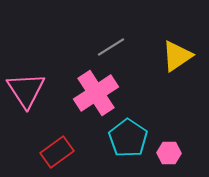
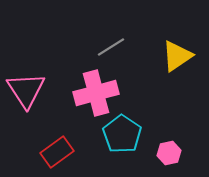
pink cross: rotated 18 degrees clockwise
cyan pentagon: moved 6 px left, 4 px up
pink hexagon: rotated 15 degrees counterclockwise
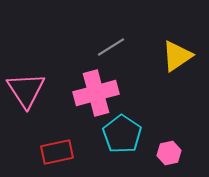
red rectangle: rotated 24 degrees clockwise
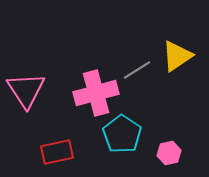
gray line: moved 26 px right, 23 px down
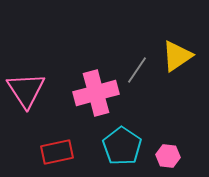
gray line: rotated 24 degrees counterclockwise
cyan pentagon: moved 12 px down
pink hexagon: moved 1 px left, 3 px down; rotated 20 degrees clockwise
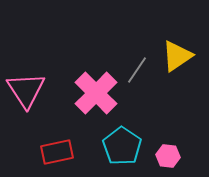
pink cross: rotated 30 degrees counterclockwise
